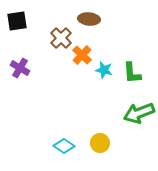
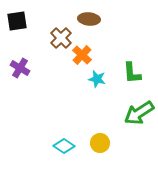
cyan star: moved 7 px left, 9 px down
green arrow: rotated 12 degrees counterclockwise
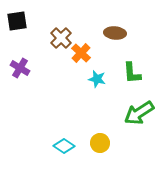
brown ellipse: moved 26 px right, 14 px down
orange cross: moved 1 px left, 2 px up
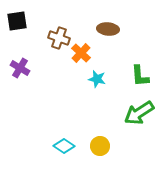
brown ellipse: moved 7 px left, 4 px up
brown cross: moved 2 px left; rotated 25 degrees counterclockwise
green L-shape: moved 8 px right, 3 px down
yellow circle: moved 3 px down
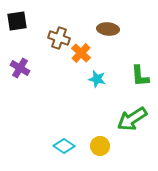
green arrow: moved 7 px left, 6 px down
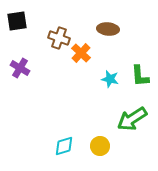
cyan star: moved 13 px right
cyan diamond: rotated 50 degrees counterclockwise
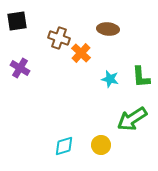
green L-shape: moved 1 px right, 1 px down
yellow circle: moved 1 px right, 1 px up
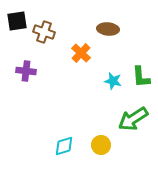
brown cross: moved 15 px left, 6 px up
purple cross: moved 6 px right, 3 px down; rotated 24 degrees counterclockwise
cyan star: moved 3 px right, 2 px down
green arrow: moved 1 px right
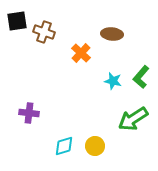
brown ellipse: moved 4 px right, 5 px down
purple cross: moved 3 px right, 42 px down
green L-shape: rotated 45 degrees clockwise
yellow circle: moved 6 px left, 1 px down
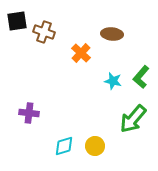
green arrow: rotated 16 degrees counterclockwise
